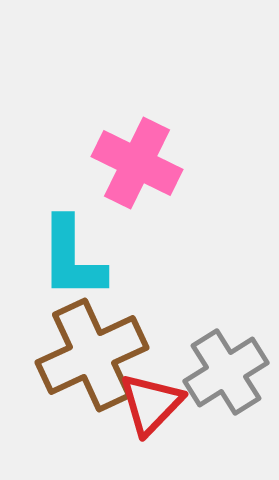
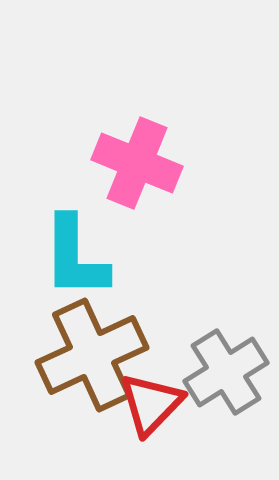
pink cross: rotated 4 degrees counterclockwise
cyan L-shape: moved 3 px right, 1 px up
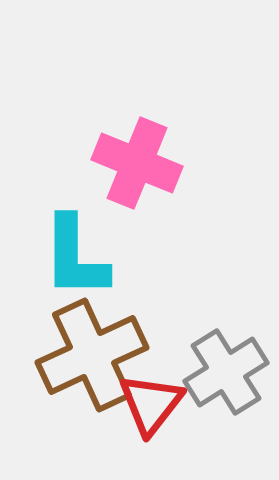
red triangle: rotated 6 degrees counterclockwise
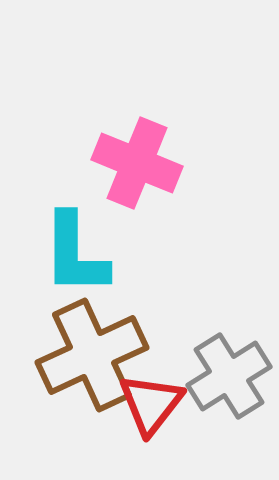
cyan L-shape: moved 3 px up
gray cross: moved 3 px right, 4 px down
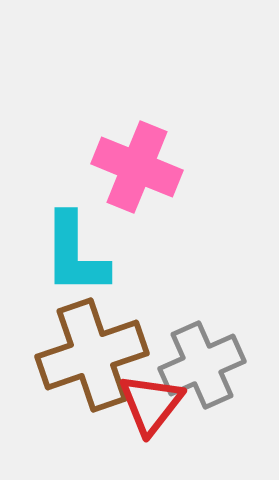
pink cross: moved 4 px down
brown cross: rotated 6 degrees clockwise
gray cross: moved 27 px left, 11 px up; rotated 8 degrees clockwise
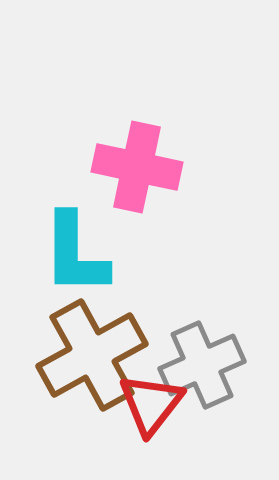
pink cross: rotated 10 degrees counterclockwise
brown cross: rotated 10 degrees counterclockwise
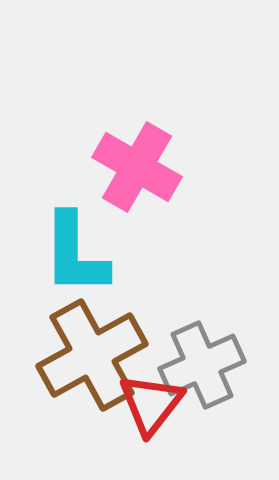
pink cross: rotated 18 degrees clockwise
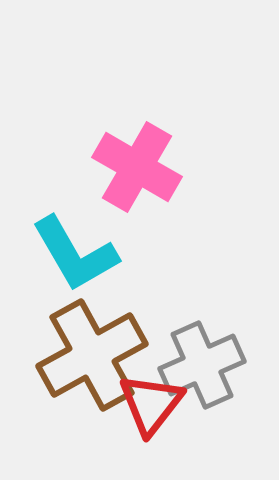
cyan L-shape: rotated 30 degrees counterclockwise
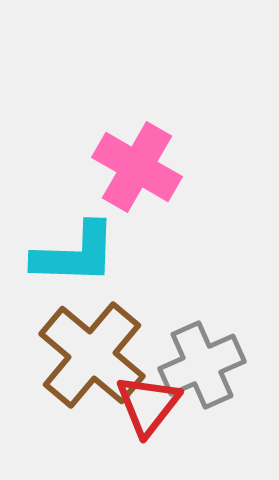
cyan L-shape: rotated 58 degrees counterclockwise
brown cross: rotated 21 degrees counterclockwise
red triangle: moved 3 px left, 1 px down
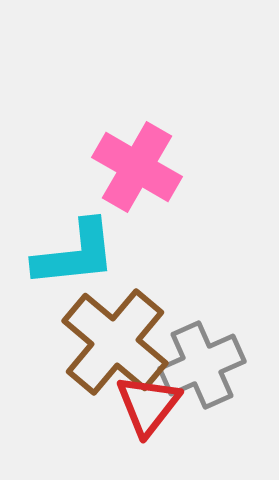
cyan L-shape: rotated 8 degrees counterclockwise
brown cross: moved 23 px right, 13 px up
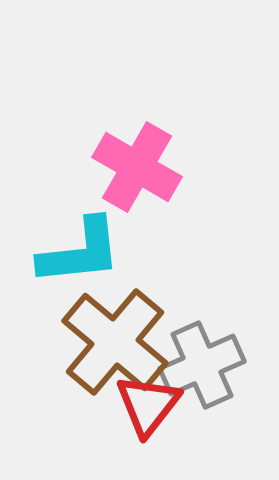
cyan L-shape: moved 5 px right, 2 px up
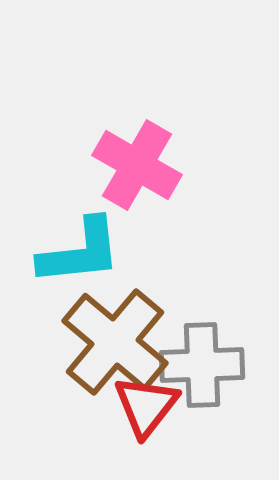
pink cross: moved 2 px up
gray cross: rotated 22 degrees clockwise
red triangle: moved 2 px left, 1 px down
